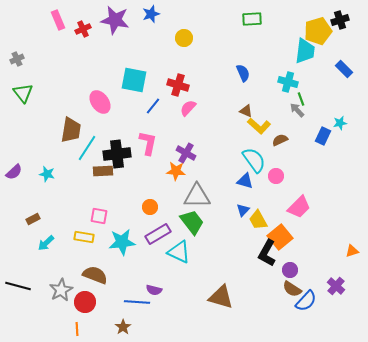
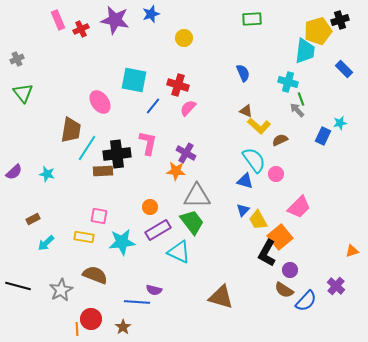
red cross at (83, 29): moved 2 px left
pink circle at (276, 176): moved 2 px up
purple rectangle at (158, 234): moved 4 px up
brown semicircle at (292, 289): moved 8 px left, 1 px down
red circle at (85, 302): moved 6 px right, 17 px down
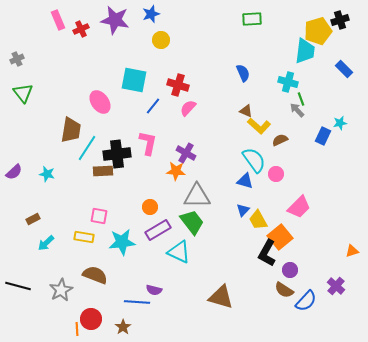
yellow circle at (184, 38): moved 23 px left, 2 px down
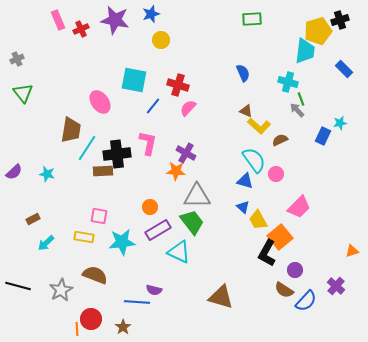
blue triangle at (243, 210): moved 3 px up; rotated 32 degrees counterclockwise
purple circle at (290, 270): moved 5 px right
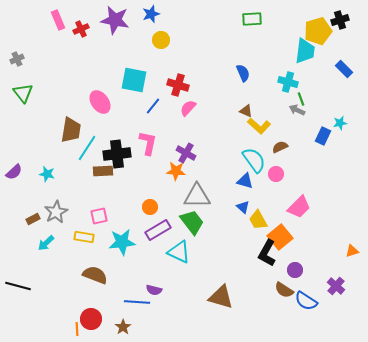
gray arrow at (297, 110): rotated 21 degrees counterclockwise
brown semicircle at (280, 140): moved 7 px down
pink square at (99, 216): rotated 24 degrees counterclockwise
gray star at (61, 290): moved 5 px left, 78 px up
blue semicircle at (306, 301): rotated 80 degrees clockwise
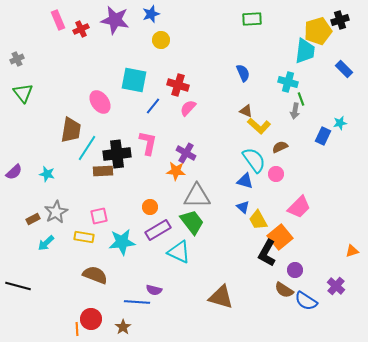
gray arrow at (297, 110): moved 2 px left, 1 px down; rotated 105 degrees counterclockwise
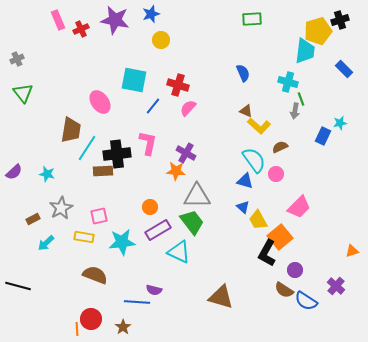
gray star at (56, 212): moved 5 px right, 4 px up
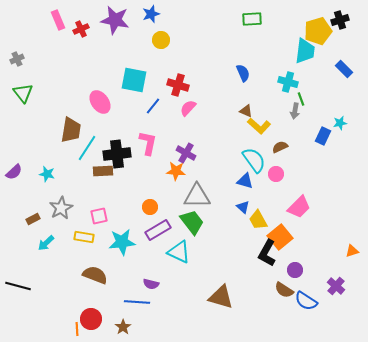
purple semicircle at (154, 290): moved 3 px left, 6 px up
